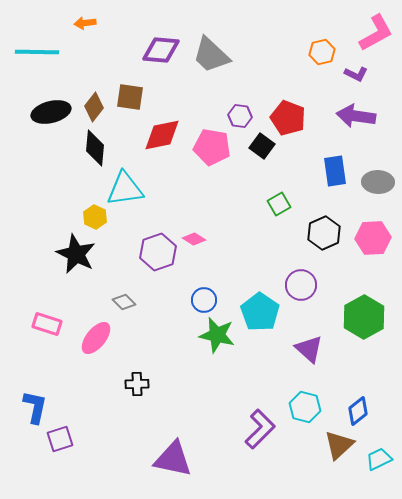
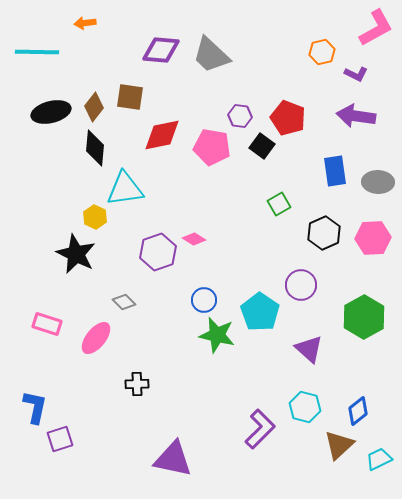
pink L-shape at (376, 33): moved 5 px up
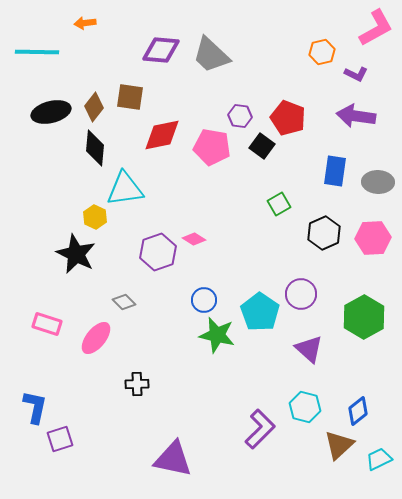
blue rectangle at (335, 171): rotated 16 degrees clockwise
purple circle at (301, 285): moved 9 px down
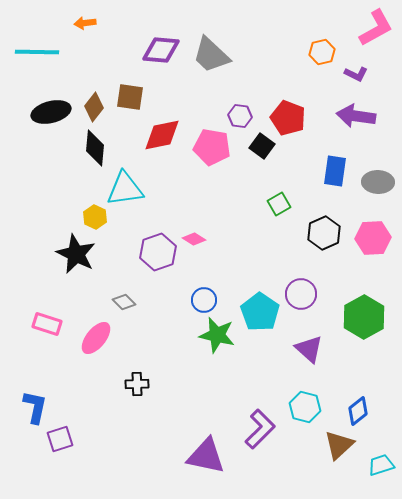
purple triangle at (173, 459): moved 33 px right, 3 px up
cyan trapezoid at (379, 459): moved 2 px right, 6 px down; rotated 8 degrees clockwise
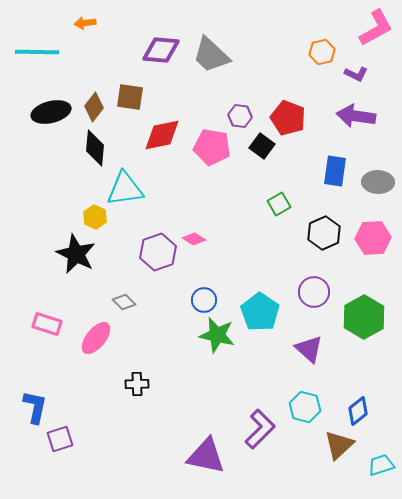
purple circle at (301, 294): moved 13 px right, 2 px up
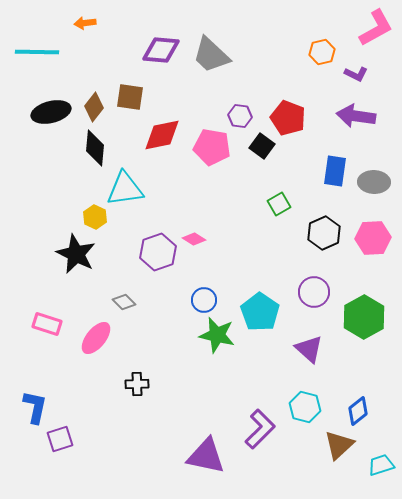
gray ellipse at (378, 182): moved 4 px left
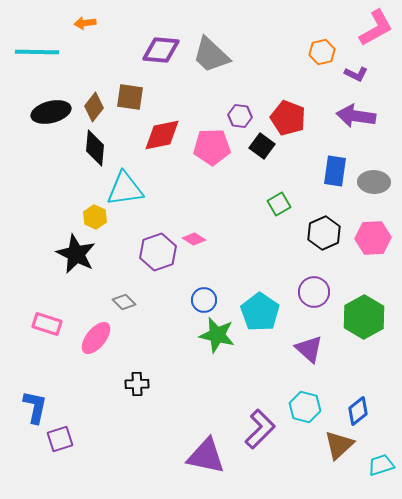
pink pentagon at (212, 147): rotated 12 degrees counterclockwise
